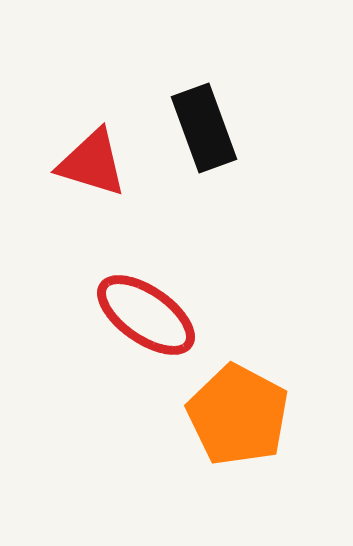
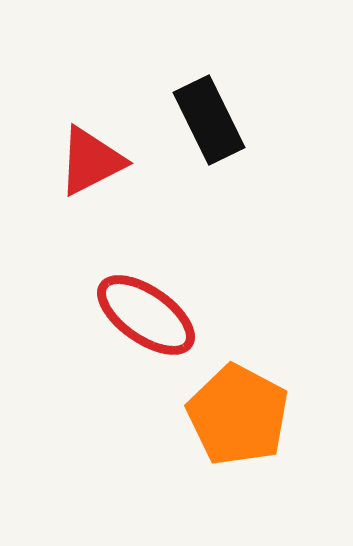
black rectangle: moved 5 px right, 8 px up; rotated 6 degrees counterclockwise
red triangle: moved 1 px left, 2 px up; rotated 44 degrees counterclockwise
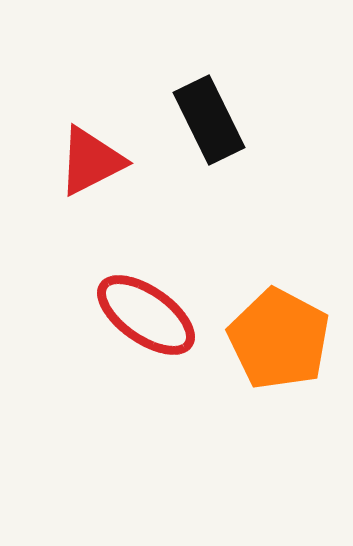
orange pentagon: moved 41 px right, 76 px up
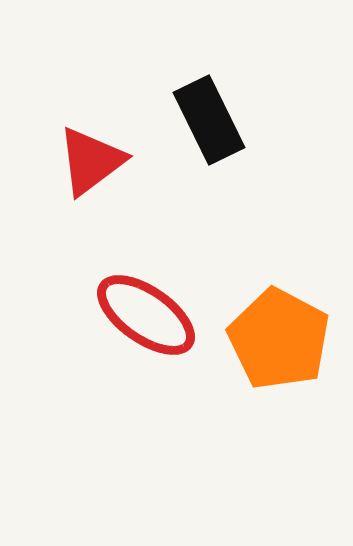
red triangle: rotated 10 degrees counterclockwise
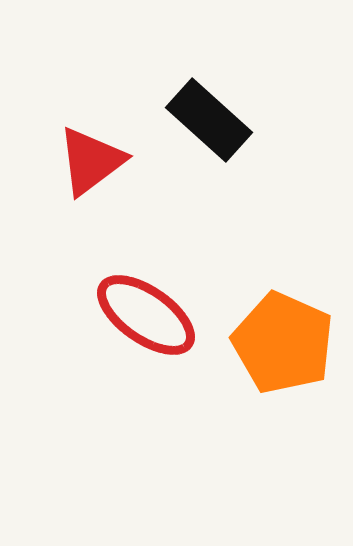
black rectangle: rotated 22 degrees counterclockwise
orange pentagon: moved 4 px right, 4 px down; rotated 4 degrees counterclockwise
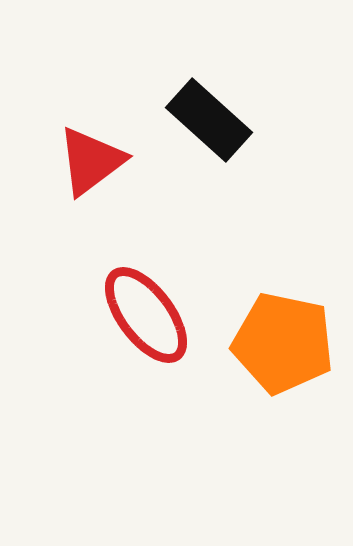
red ellipse: rotated 18 degrees clockwise
orange pentagon: rotated 12 degrees counterclockwise
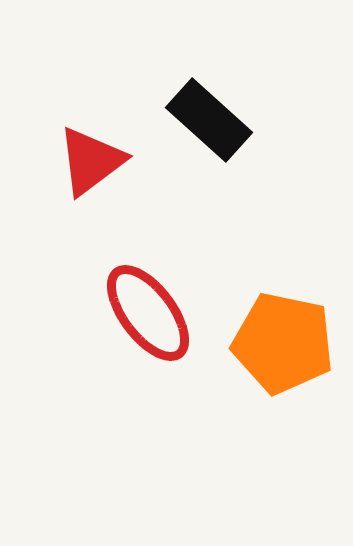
red ellipse: moved 2 px right, 2 px up
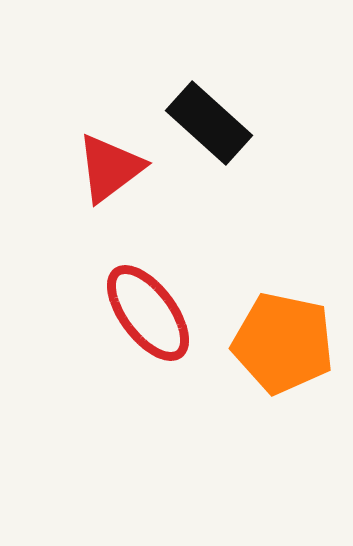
black rectangle: moved 3 px down
red triangle: moved 19 px right, 7 px down
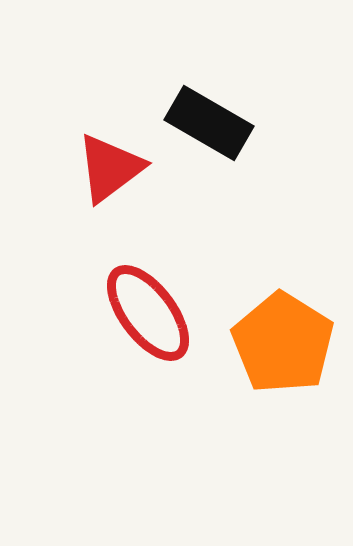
black rectangle: rotated 12 degrees counterclockwise
orange pentagon: rotated 20 degrees clockwise
